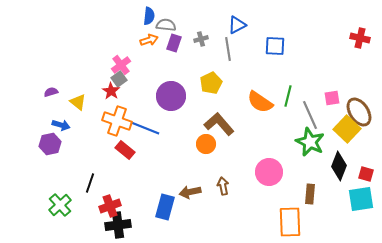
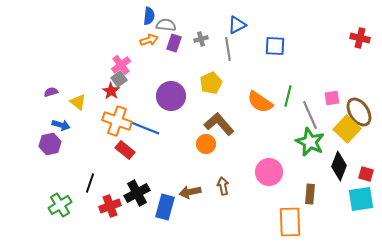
green cross at (60, 205): rotated 10 degrees clockwise
black cross at (118, 225): moved 19 px right, 32 px up; rotated 20 degrees counterclockwise
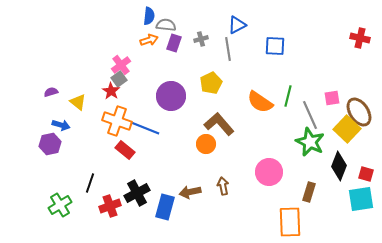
brown rectangle at (310, 194): moved 1 px left, 2 px up; rotated 12 degrees clockwise
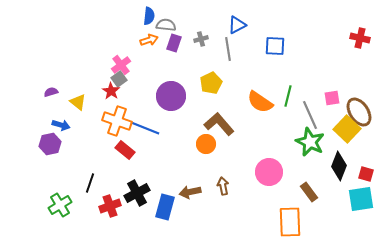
brown rectangle at (309, 192): rotated 54 degrees counterclockwise
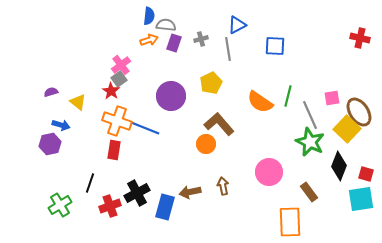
red rectangle at (125, 150): moved 11 px left; rotated 60 degrees clockwise
